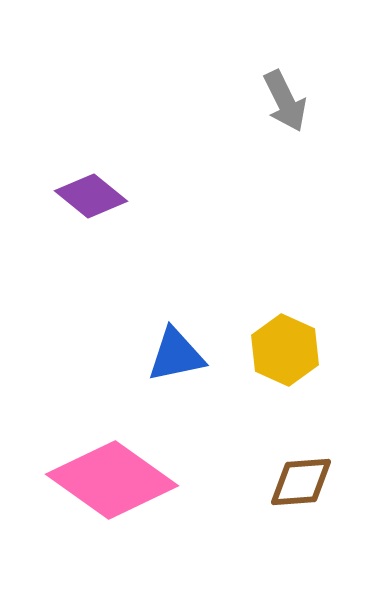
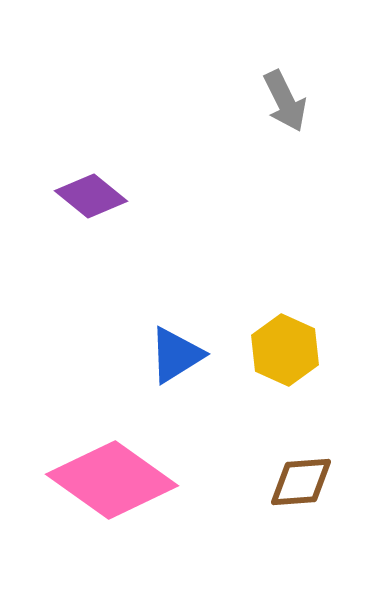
blue triangle: rotated 20 degrees counterclockwise
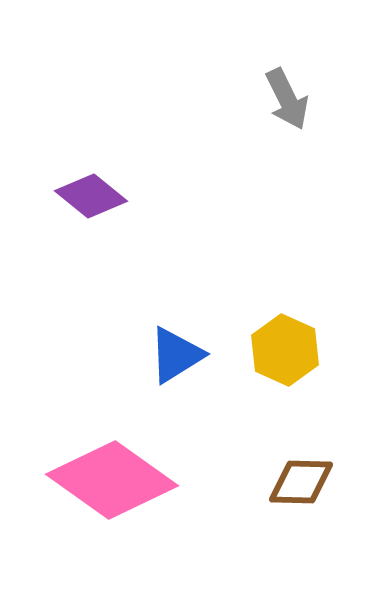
gray arrow: moved 2 px right, 2 px up
brown diamond: rotated 6 degrees clockwise
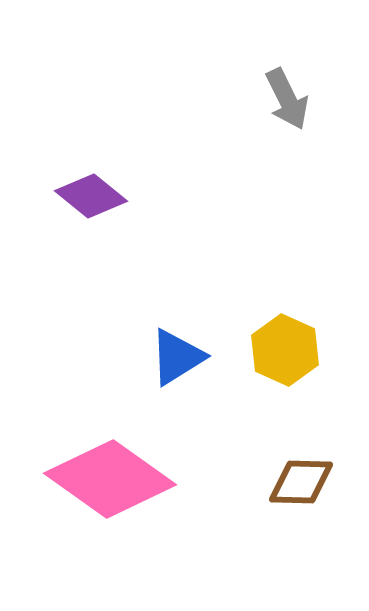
blue triangle: moved 1 px right, 2 px down
pink diamond: moved 2 px left, 1 px up
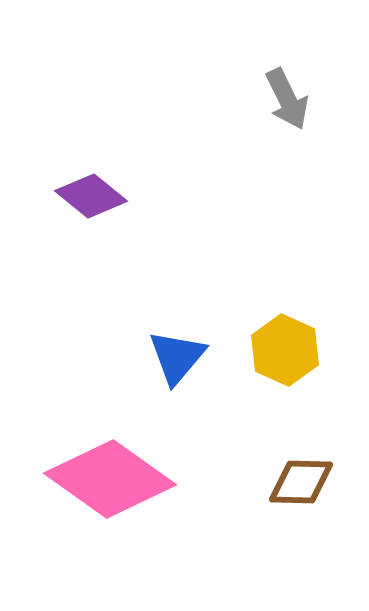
blue triangle: rotated 18 degrees counterclockwise
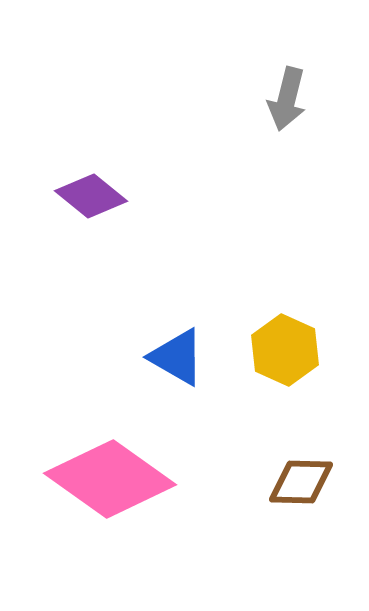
gray arrow: rotated 40 degrees clockwise
blue triangle: rotated 40 degrees counterclockwise
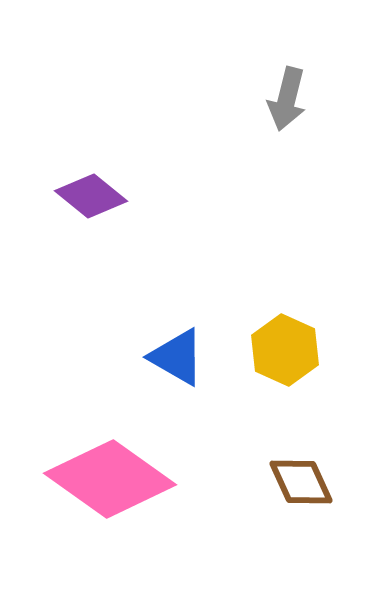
brown diamond: rotated 64 degrees clockwise
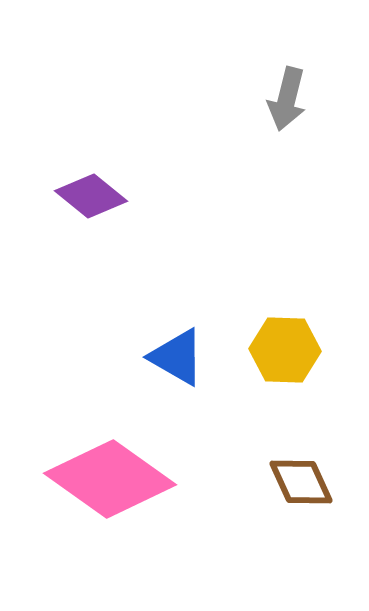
yellow hexagon: rotated 22 degrees counterclockwise
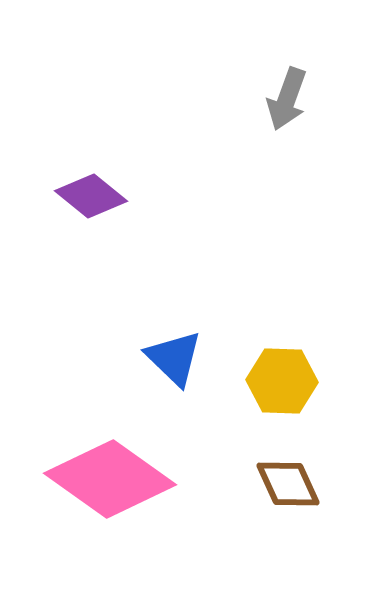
gray arrow: rotated 6 degrees clockwise
yellow hexagon: moved 3 px left, 31 px down
blue triangle: moved 3 px left, 1 px down; rotated 14 degrees clockwise
brown diamond: moved 13 px left, 2 px down
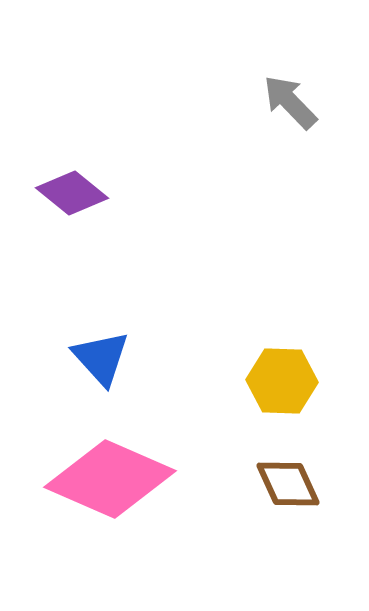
gray arrow: moved 3 px right, 3 px down; rotated 116 degrees clockwise
purple diamond: moved 19 px left, 3 px up
blue triangle: moved 73 px left; rotated 4 degrees clockwise
pink diamond: rotated 12 degrees counterclockwise
